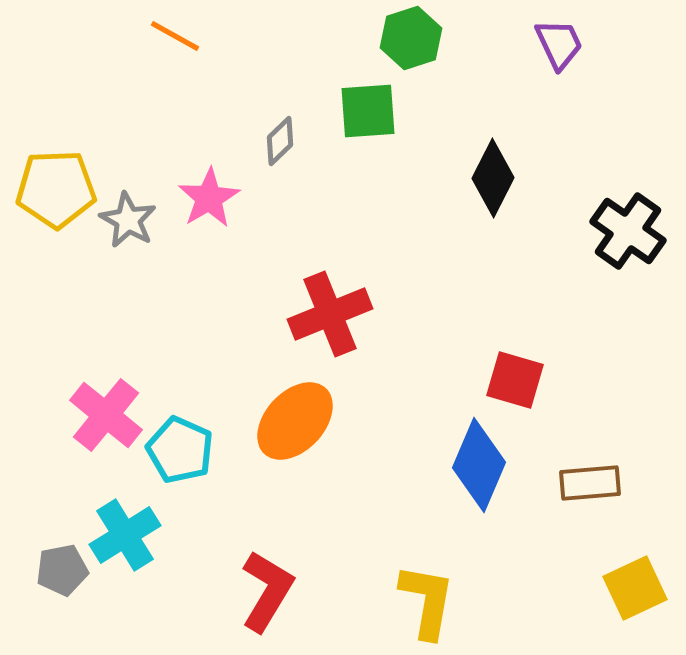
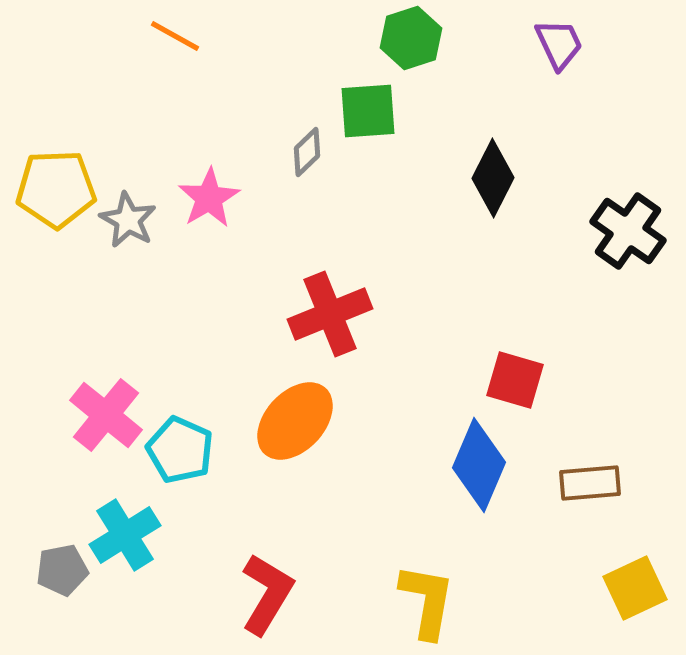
gray diamond: moved 27 px right, 11 px down
red L-shape: moved 3 px down
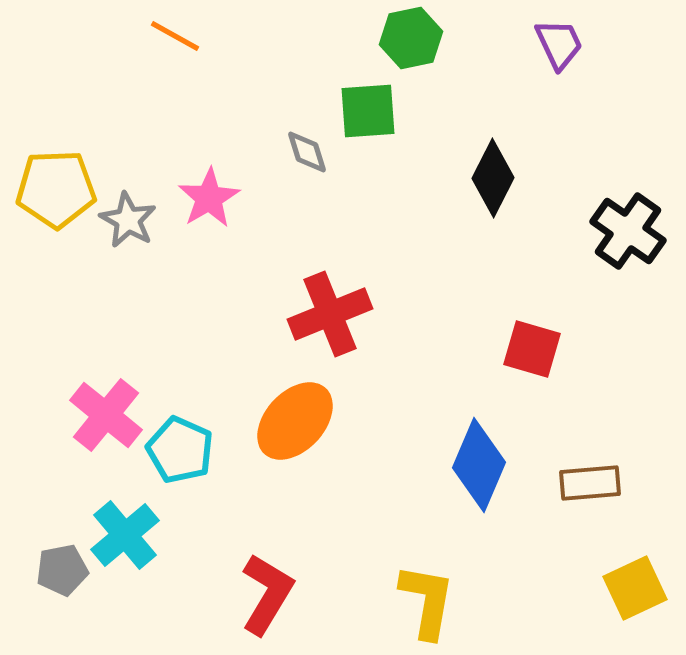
green hexagon: rotated 6 degrees clockwise
gray diamond: rotated 63 degrees counterclockwise
red square: moved 17 px right, 31 px up
cyan cross: rotated 8 degrees counterclockwise
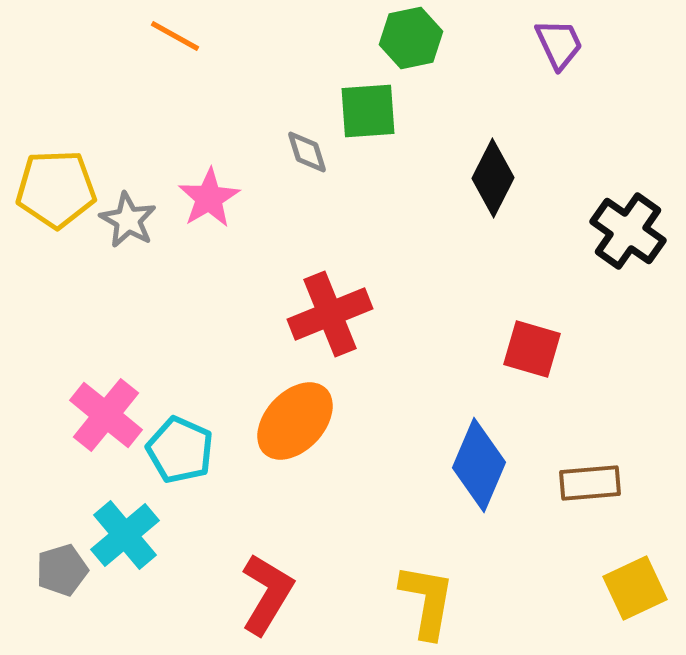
gray pentagon: rotated 6 degrees counterclockwise
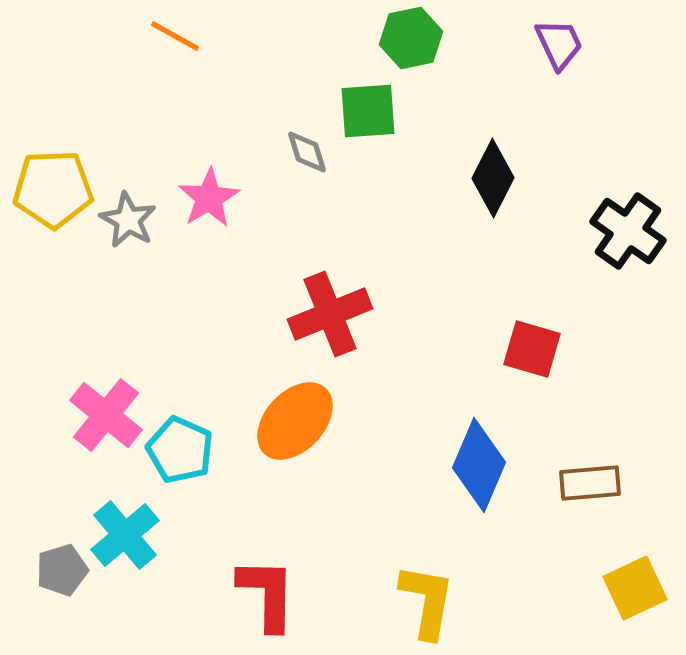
yellow pentagon: moved 3 px left
red L-shape: rotated 30 degrees counterclockwise
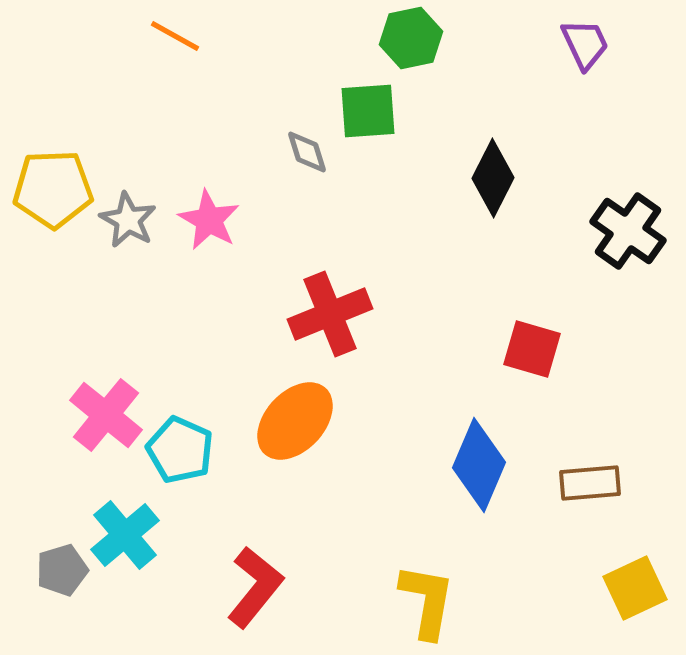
purple trapezoid: moved 26 px right
pink star: moved 22 px down; rotated 12 degrees counterclockwise
red L-shape: moved 12 px left, 7 px up; rotated 38 degrees clockwise
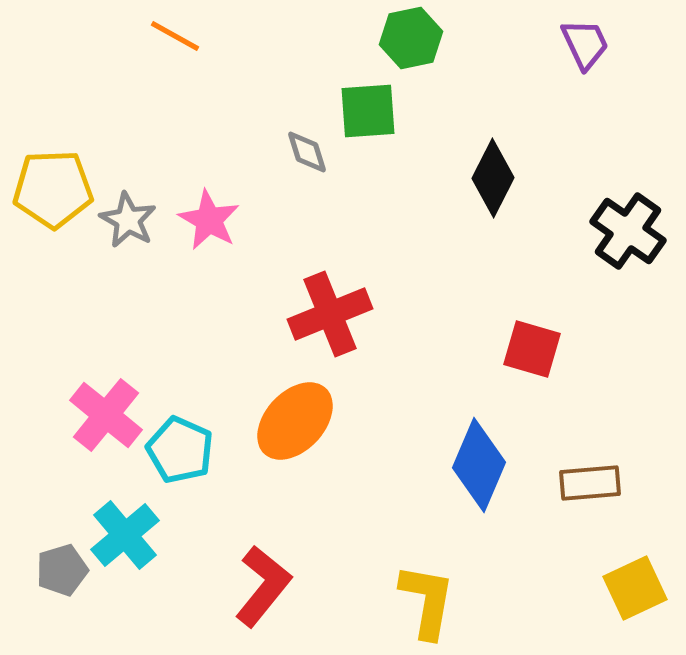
red L-shape: moved 8 px right, 1 px up
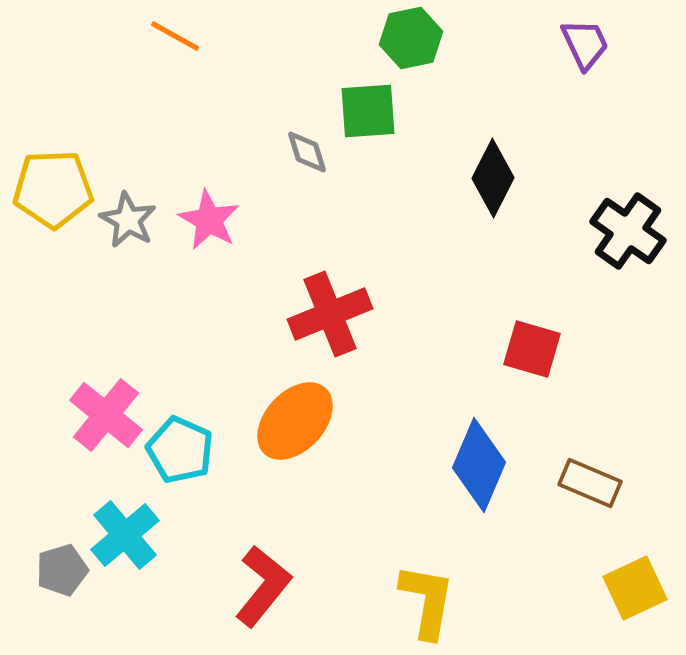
brown rectangle: rotated 28 degrees clockwise
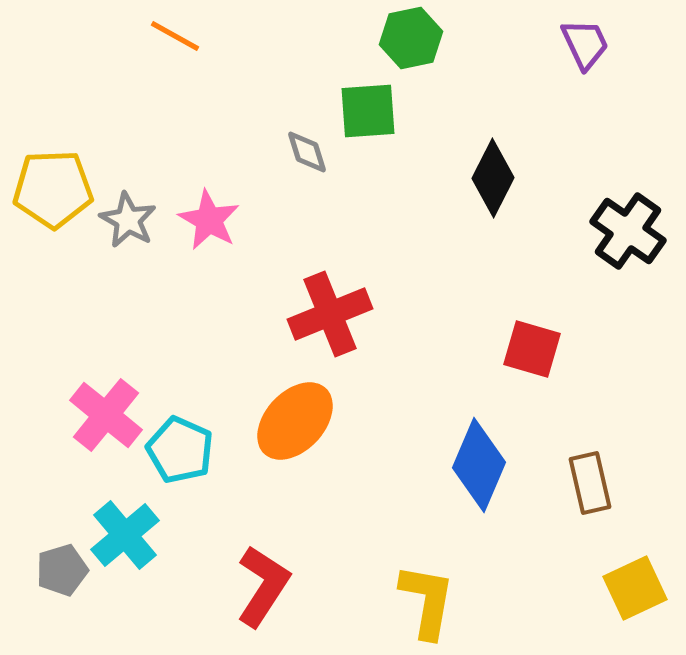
brown rectangle: rotated 54 degrees clockwise
red L-shape: rotated 6 degrees counterclockwise
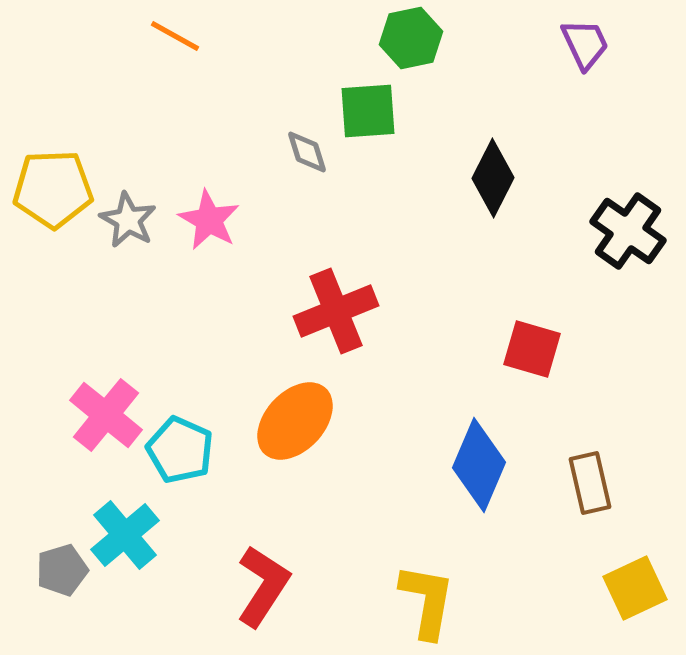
red cross: moved 6 px right, 3 px up
